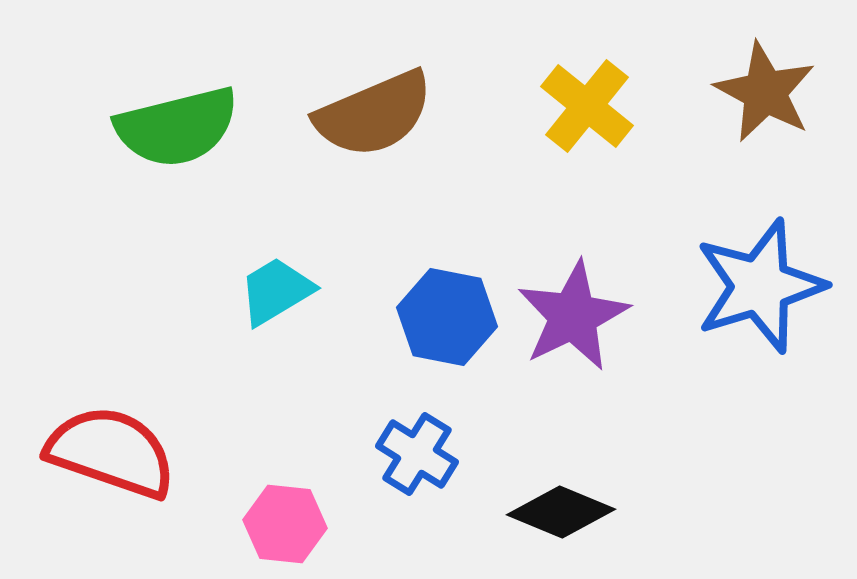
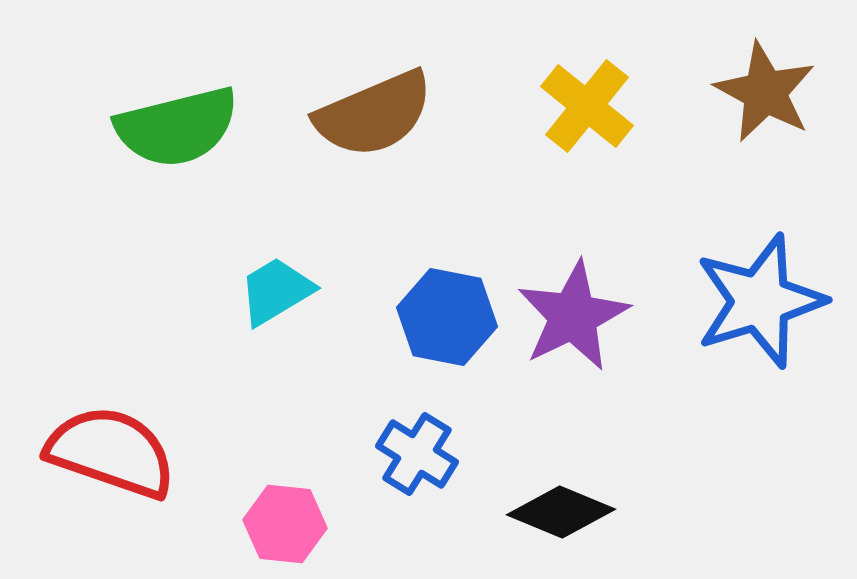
blue star: moved 15 px down
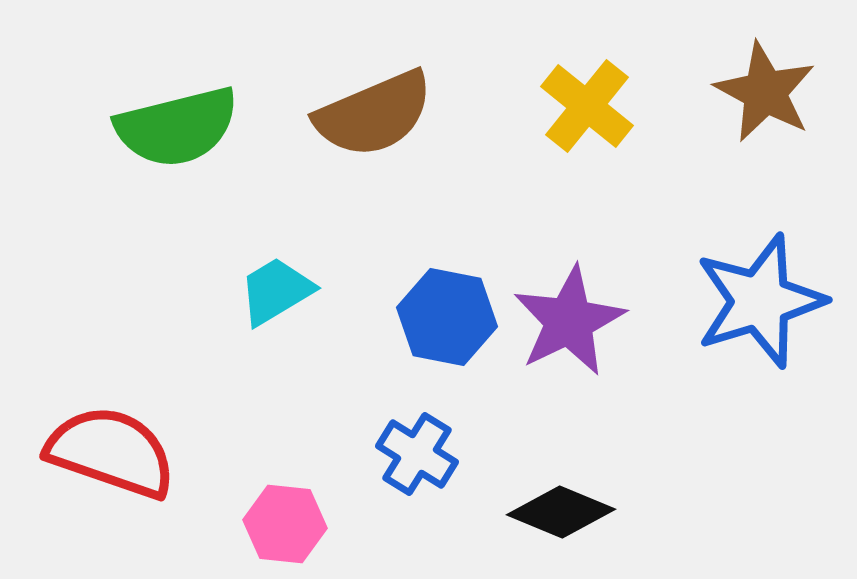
purple star: moved 4 px left, 5 px down
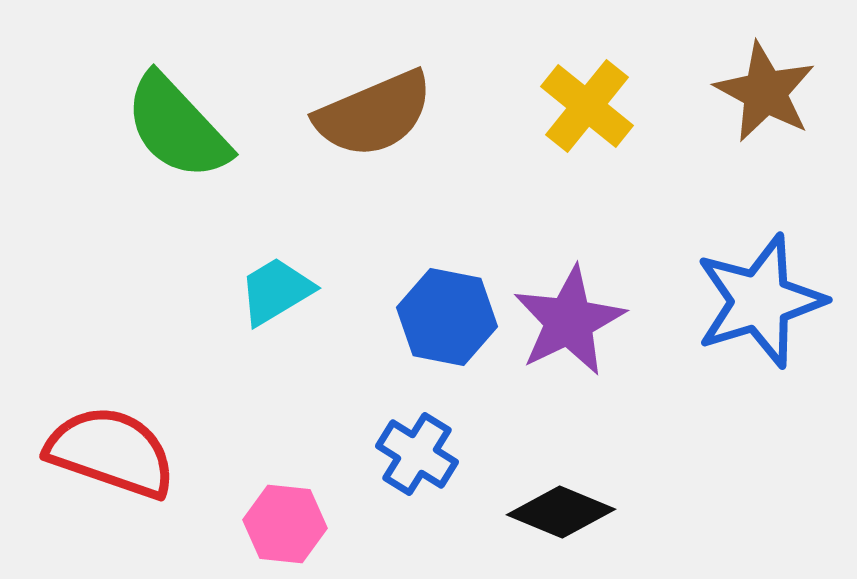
green semicircle: rotated 61 degrees clockwise
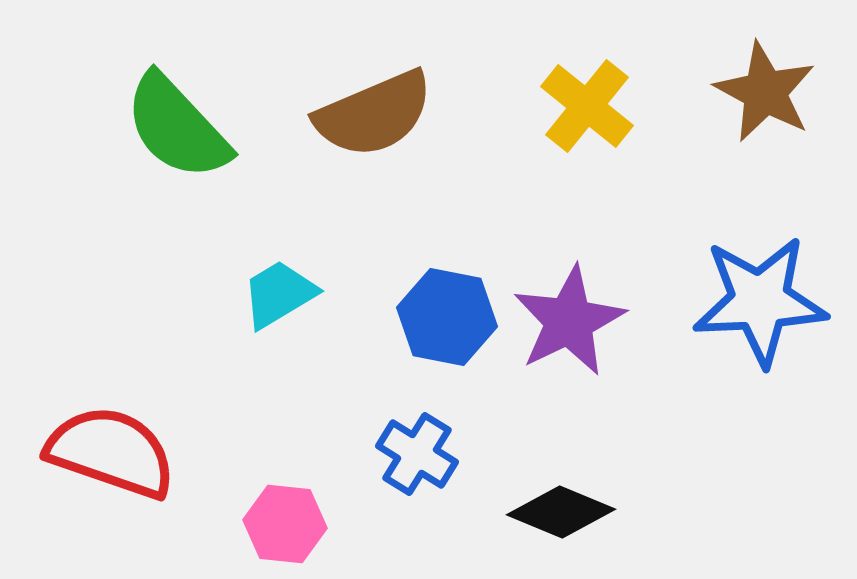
cyan trapezoid: moved 3 px right, 3 px down
blue star: rotated 14 degrees clockwise
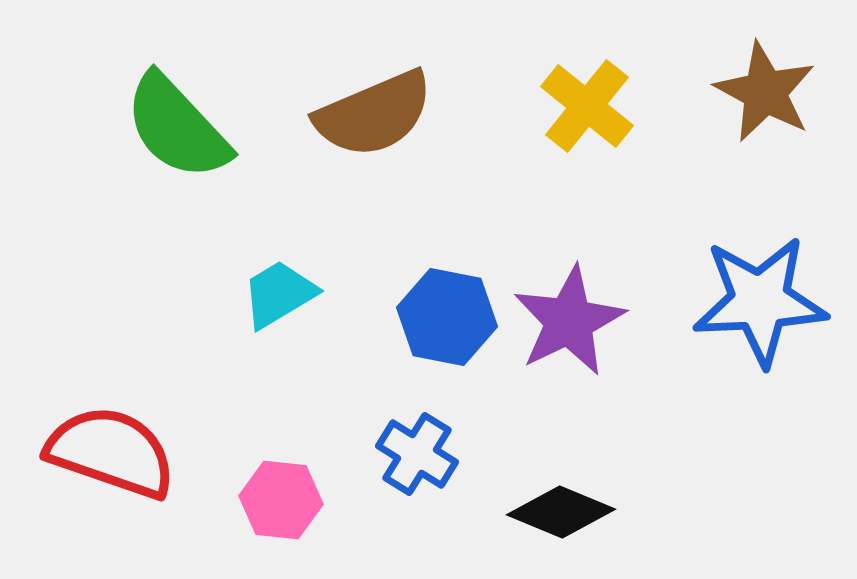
pink hexagon: moved 4 px left, 24 px up
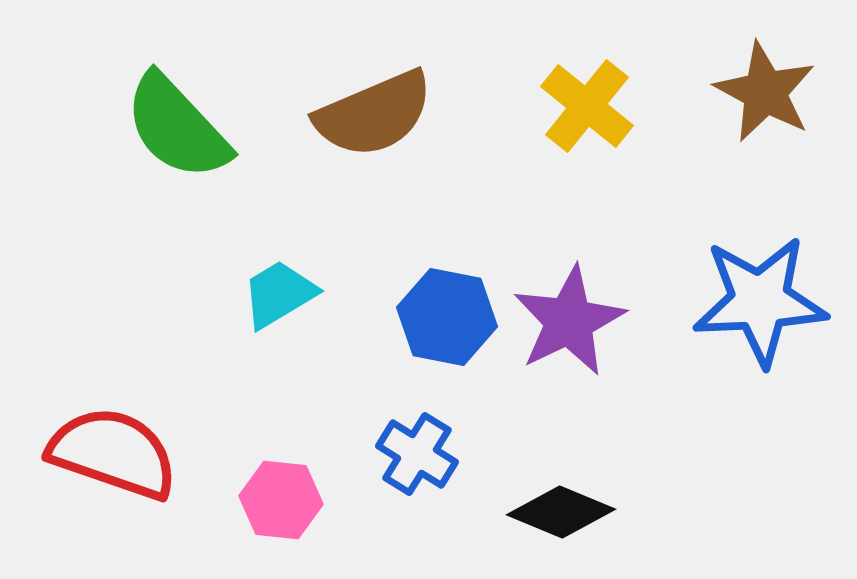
red semicircle: moved 2 px right, 1 px down
